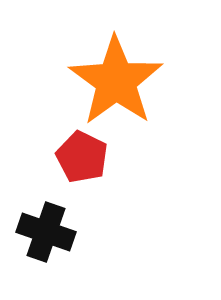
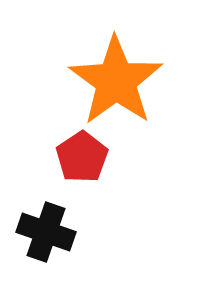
red pentagon: rotated 12 degrees clockwise
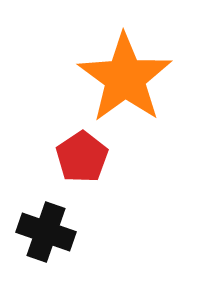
orange star: moved 9 px right, 3 px up
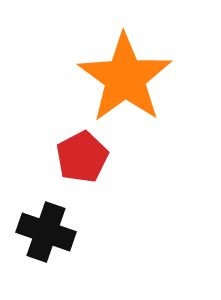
red pentagon: rotated 6 degrees clockwise
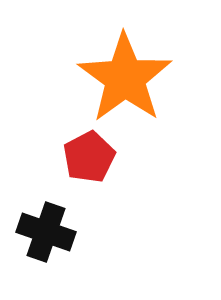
red pentagon: moved 7 px right
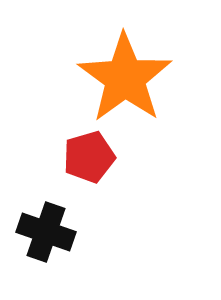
red pentagon: rotated 12 degrees clockwise
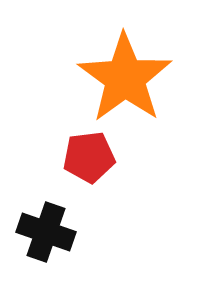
red pentagon: rotated 9 degrees clockwise
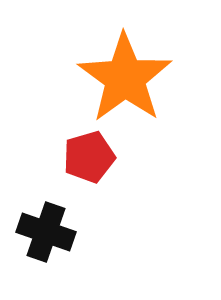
red pentagon: rotated 9 degrees counterclockwise
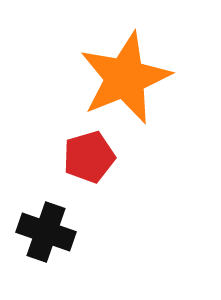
orange star: rotated 14 degrees clockwise
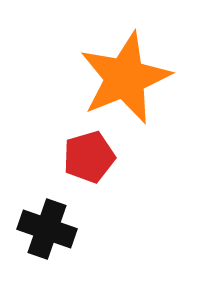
black cross: moved 1 px right, 3 px up
